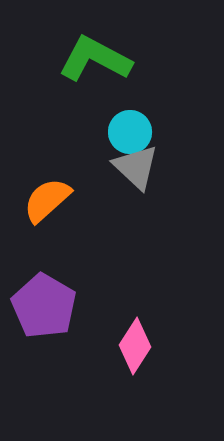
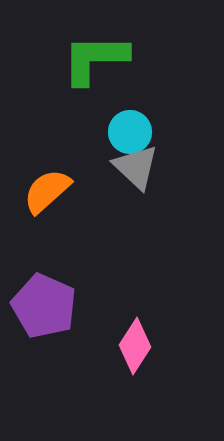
green L-shape: rotated 28 degrees counterclockwise
orange semicircle: moved 9 px up
purple pentagon: rotated 6 degrees counterclockwise
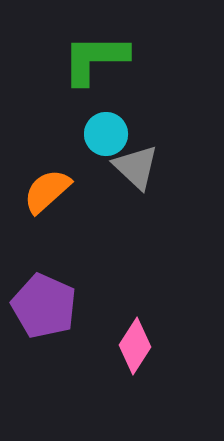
cyan circle: moved 24 px left, 2 px down
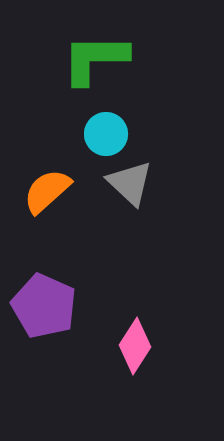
gray triangle: moved 6 px left, 16 px down
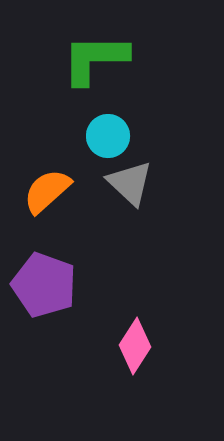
cyan circle: moved 2 px right, 2 px down
purple pentagon: moved 21 px up; rotated 4 degrees counterclockwise
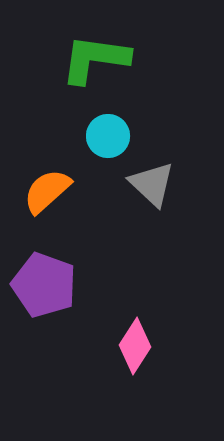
green L-shape: rotated 8 degrees clockwise
gray triangle: moved 22 px right, 1 px down
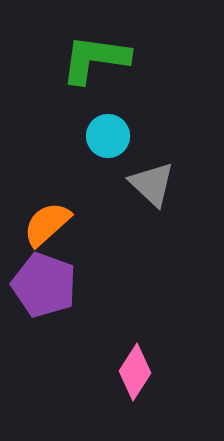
orange semicircle: moved 33 px down
pink diamond: moved 26 px down
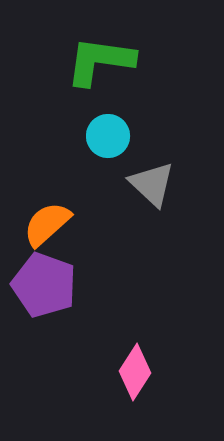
green L-shape: moved 5 px right, 2 px down
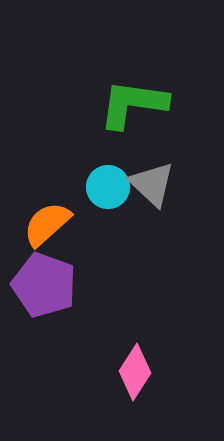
green L-shape: moved 33 px right, 43 px down
cyan circle: moved 51 px down
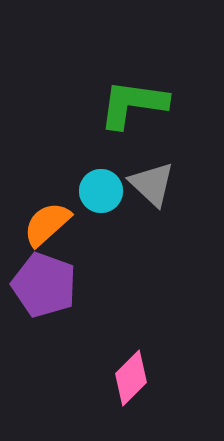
cyan circle: moved 7 px left, 4 px down
pink diamond: moved 4 px left, 6 px down; rotated 12 degrees clockwise
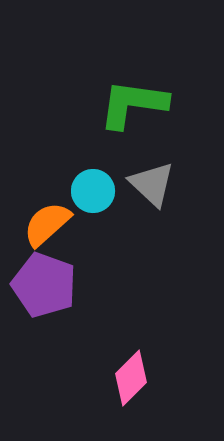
cyan circle: moved 8 px left
